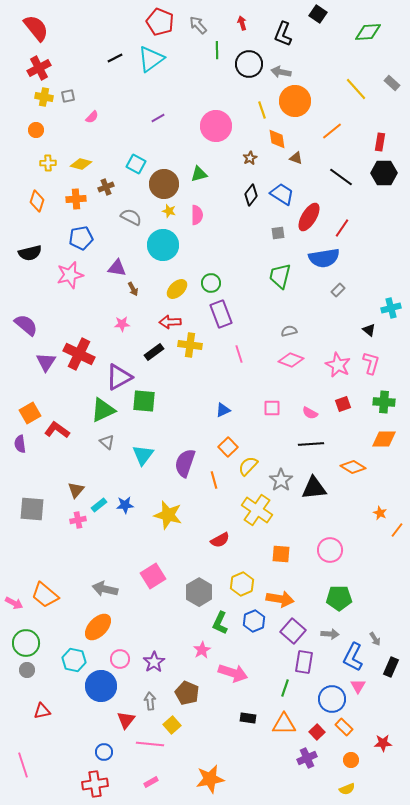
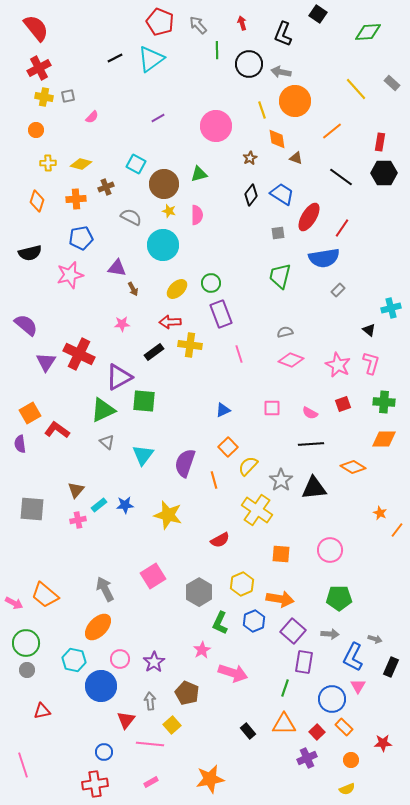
gray semicircle at (289, 331): moved 4 px left, 1 px down
gray arrow at (105, 589): rotated 50 degrees clockwise
gray arrow at (375, 639): rotated 40 degrees counterclockwise
black rectangle at (248, 718): moved 13 px down; rotated 42 degrees clockwise
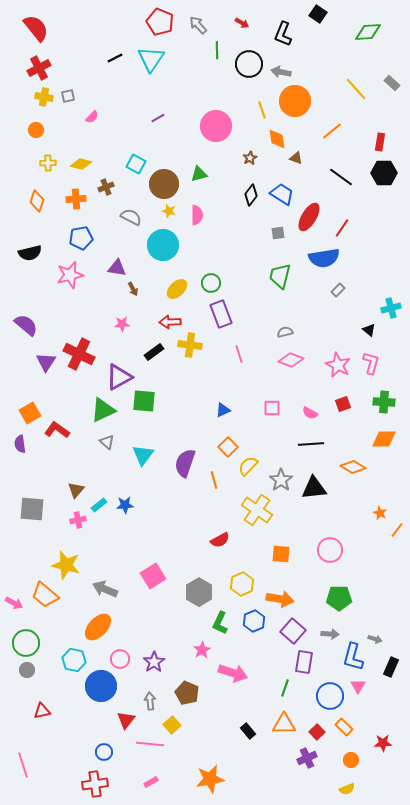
red arrow at (242, 23): rotated 136 degrees clockwise
cyan triangle at (151, 59): rotated 20 degrees counterclockwise
yellow star at (168, 515): moved 102 px left, 50 px down
gray arrow at (105, 589): rotated 40 degrees counterclockwise
blue L-shape at (353, 657): rotated 12 degrees counterclockwise
blue circle at (332, 699): moved 2 px left, 3 px up
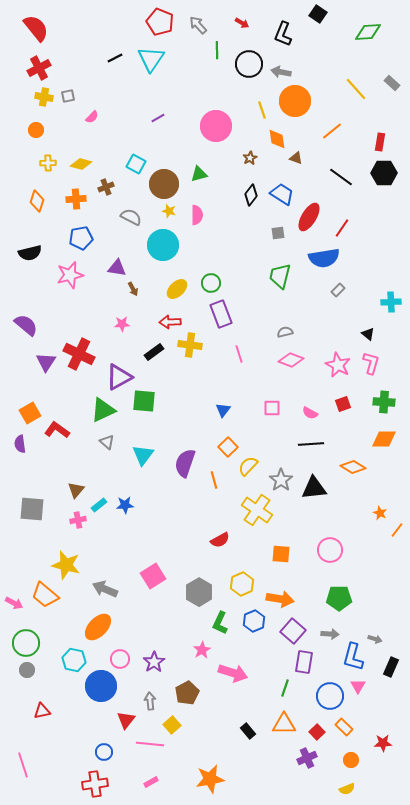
cyan cross at (391, 308): moved 6 px up; rotated 12 degrees clockwise
black triangle at (369, 330): moved 1 px left, 4 px down
blue triangle at (223, 410): rotated 28 degrees counterclockwise
brown pentagon at (187, 693): rotated 20 degrees clockwise
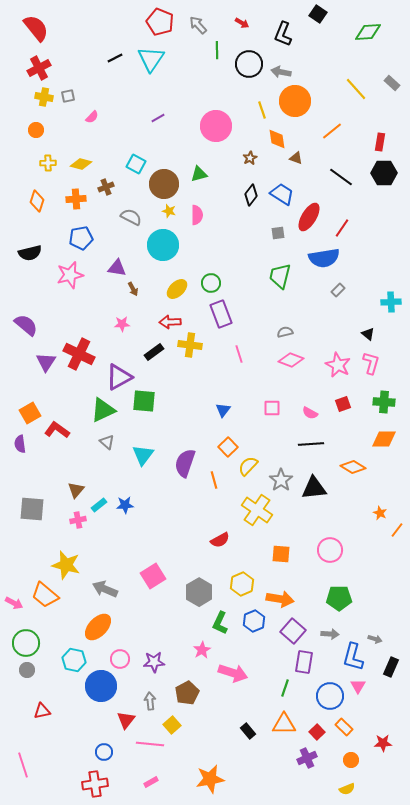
purple star at (154, 662): rotated 30 degrees clockwise
